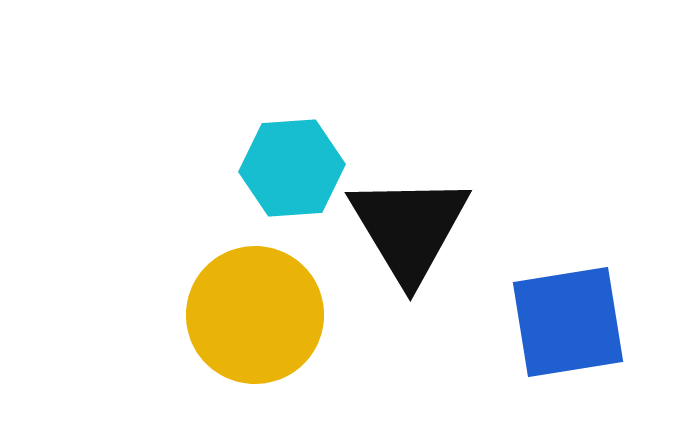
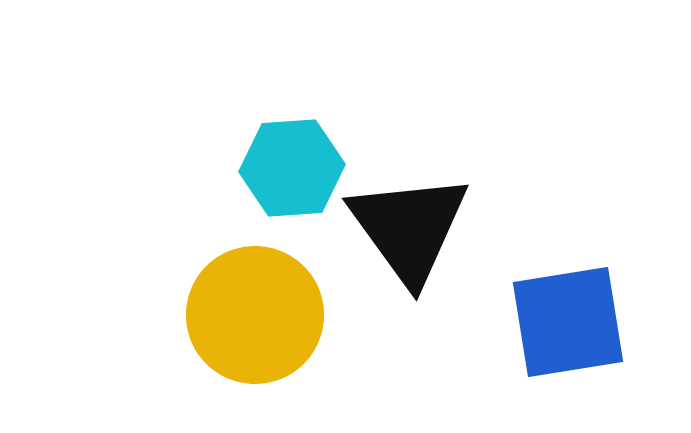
black triangle: rotated 5 degrees counterclockwise
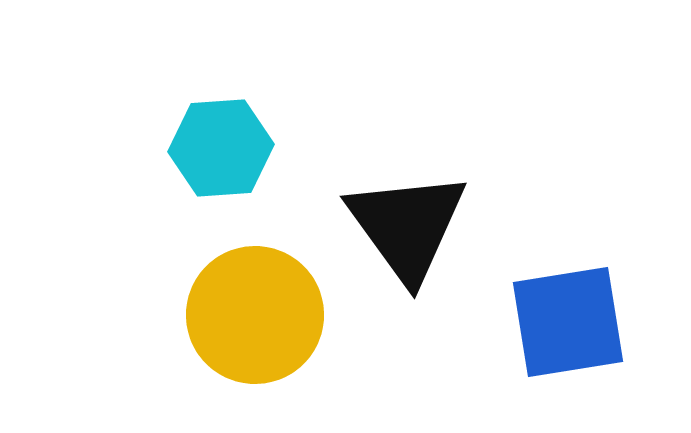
cyan hexagon: moved 71 px left, 20 px up
black triangle: moved 2 px left, 2 px up
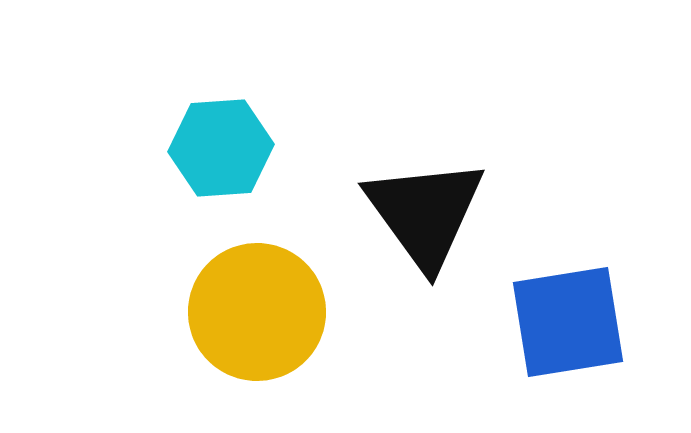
black triangle: moved 18 px right, 13 px up
yellow circle: moved 2 px right, 3 px up
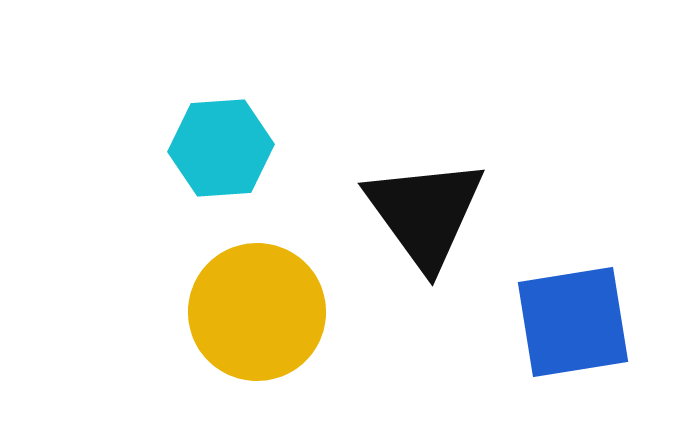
blue square: moved 5 px right
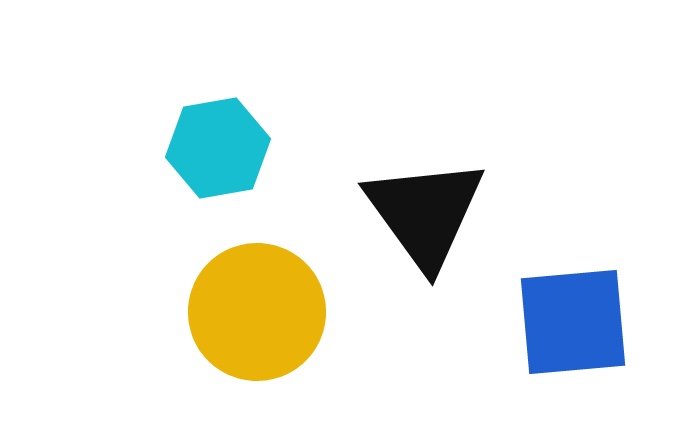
cyan hexagon: moved 3 px left; rotated 6 degrees counterclockwise
blue square: rotated 4 degrees clockwise
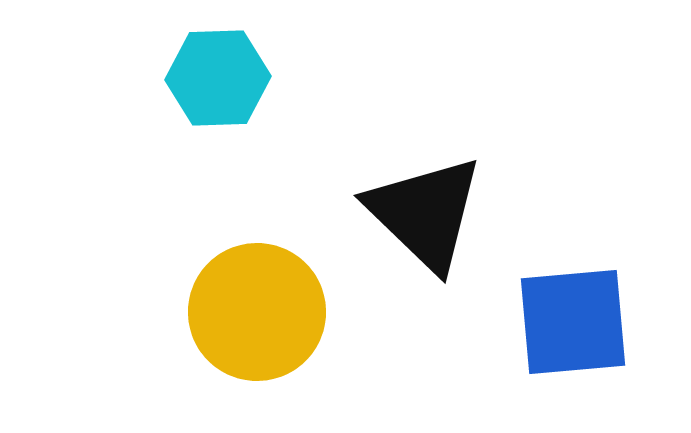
cyan hexagon: moved 70 px up; rotated 8 degrees clockwise
black triangle: rotated 10 degrees counterclockwise
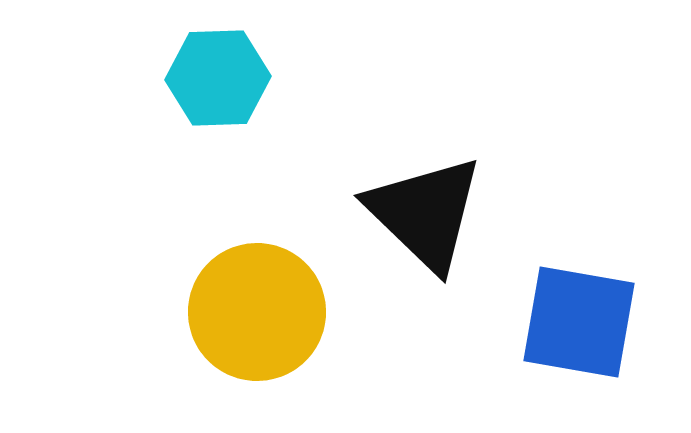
blue square: moved 6 px right; rotated 15 degrees clockwise
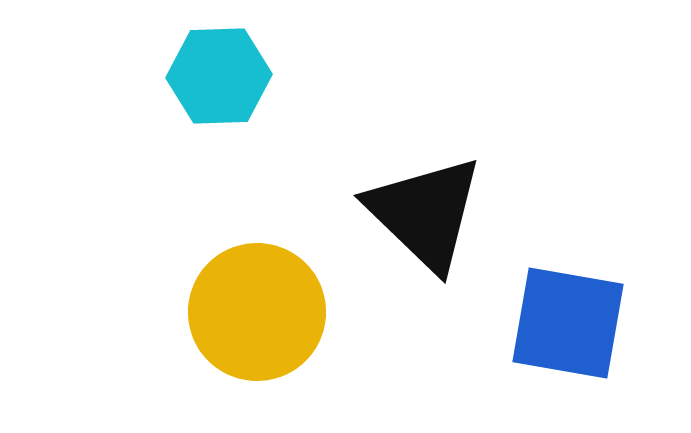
cyan hexagon: moved 1 px right, 2 px up
blue square: moved 11 px left, 1 px down
